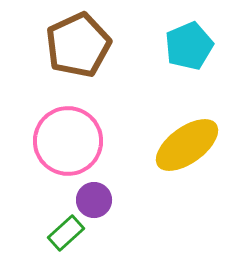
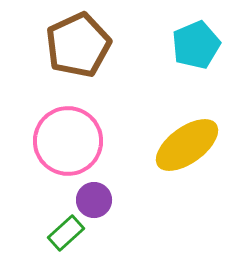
cyan pentagon: moved 7 px right, 1 px up
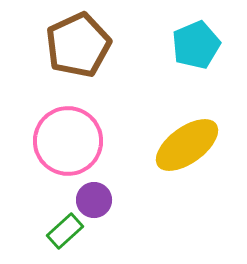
green rectangle: moved 1 px left, 2 px up
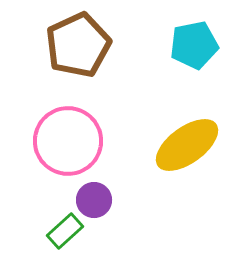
cyan pentagon: moved 2 px left; rotated 12 degrees clockwise
